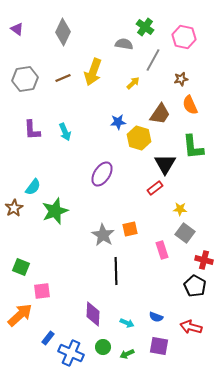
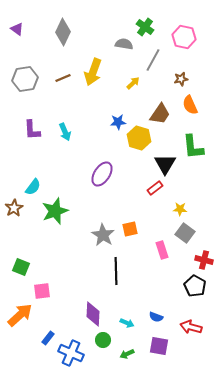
green circle at (103, 347): moved 7 px up
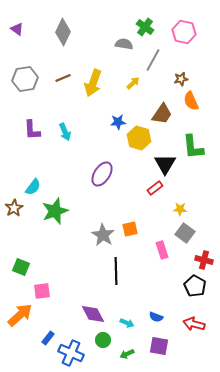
pink hexagon at (184, 37): moved 5 px up
yellow arrow at (93, 72): moved 11 px down
orange semicircle at (190, 105): moved 1 px right, 4 px up
brown trapezoid at (160, 114): moved 2 px right
purple diamond at (93, 314): rotated 30 degrees counterclockwise
red arrow at (191, 327): moved 3 px right, 3 px up
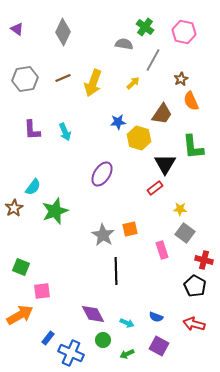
brown star at (181, 79): rotated 16 degrees counterclockwise
orange arrow at (20, 315): rotated 12 degrees clockwise
purple square at (159, 346): rotated 18 degrees clockwise
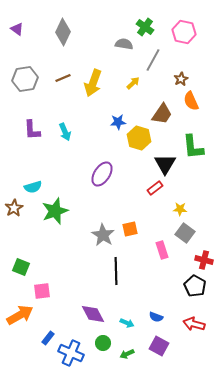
cyan semicircle at (33, 187): rotated 36 degrees clockwise
green circle at (103, 340): moved 3 px down
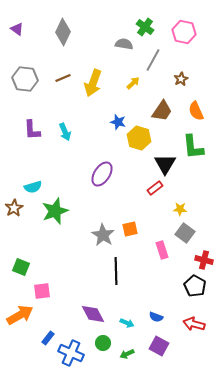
gray hexagon at (25, 79): rotated 15 degrees clockwise
orange semicircle at (191, 101): moved 5 px right, 10 px down
brown trapezoid at (162, 114): moved 3 px up
blue star at (118, 122): rotated 21 degrees clockwise
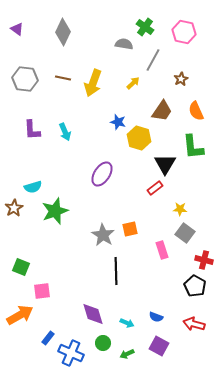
brown line at (63, 78): rotated 35 degrees clockwise
purple diamond at (93, 314): rotated 10 degrees clockwise
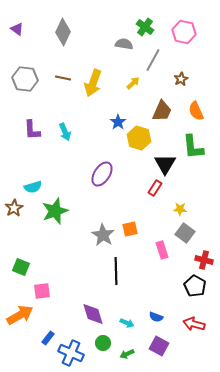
brown trapezoid at (162, 111): rotated 10 degrees counterclockwise
blue star at (118, 122): rotated 21 degrees clockwise
red rectangle at (155, 188): rotated 21 degrees counterclockwise
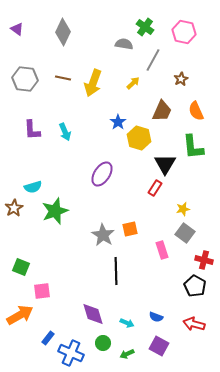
yellow star at (180, 209): moved 3 px right; rotated 16 degrees counterclockwise
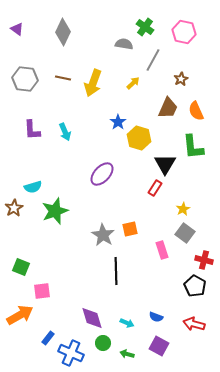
brown trapezoid at (162, 111): moved 6 px right, 3 px up
purple ellipse at (102, 174): rotated 10 degrees clockwise
yellow star at (183, 209): rotated 16 degrees counterclockwise
purple diamond at (93, 314): moved 1 px left, 4 px down
green arrow at (127, 354): rotated 40 degrees clockwise
